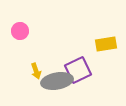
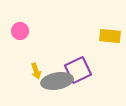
yellow rectangle: moved 4 px right, 8 px up; rotated 15 degrees clockwise
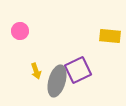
gray ellipse: rotated 64 degrees counterclockwise
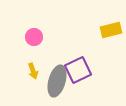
pink circle: moved 14 px right, 6 px down
yellow rectangle: moved 1 px right, 6 px up; rotated 20 degrees counterclockwise
yellow arrow: moved 3 px left
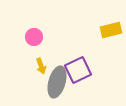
yellow arrow: moved 8 px right, 5 px up
gray ellipse: moved 1 px down
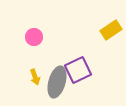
yellow rectangle: rotated 20 degrees counterclockwise
yellow arrow: moved 6 px left, 11 px down
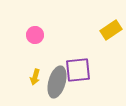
pink circle: moved 1 px right, 2 px up
purple square: rotated 20 degrees clockwise
yellow arrow: rotated 35 degrees clockwise
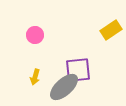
gray ellipse: moved 7 px right, 5 px down; rotated 32 degrees clockwise
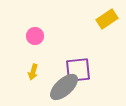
yellow rectangle: moved 4 px left, 11 px up
pink circle: moved 1 px down
yellow arrow: moved 2 px left, 5 px up
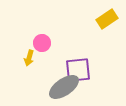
pink circle: moved 7 px right, 7 px down
yellow arrow: moved 4 px left, 14 px up
gray ellipse: rotated 8 degrees clockwise
